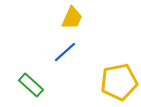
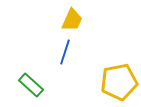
yellow trapezoid: moved 2 px down
blue line: rotated 30 degrees counterclockwise
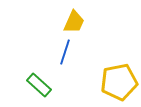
yellow trapezoid: moved 2 px right, 2 px down
green rectangle: moved 8 px right
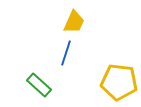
blue line: moved 1 px right, 1 px down
yellow pentagon: rotated 18 degrees clockwise
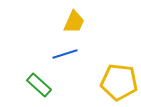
blue line: moved 1 px left, 1 px down; rotated 55 degrees clockwise
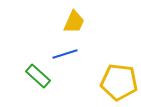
green rectangle: moved 1 px left, 9 px up
